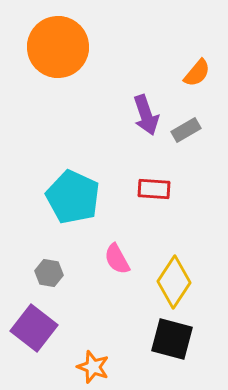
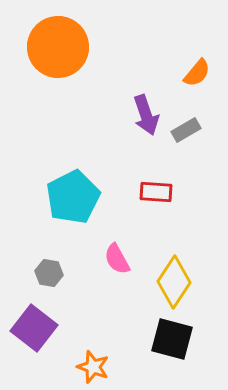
red rectangle: moved 2 px right, 3 px down
cyan pentagon: rotated 20 degrees clockwise
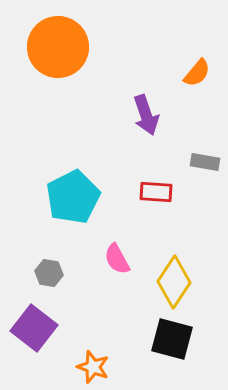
gray rectangle: moved 19 px right, 32 px down; rotated 40 degrees clockwise
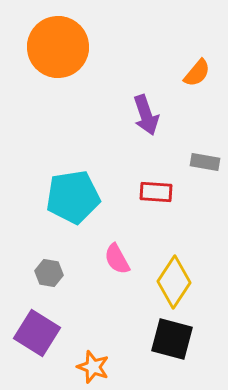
cyan pentagon: rotated 18 degrees clockwise
purple square: moved 3 px right, 5 px down; rotated 6 degrees counterclockwise
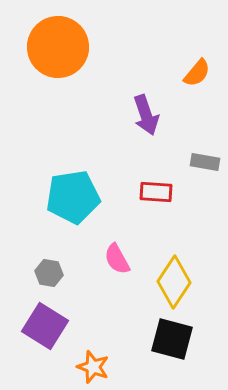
purple square: moved 8 px right, 7 px up
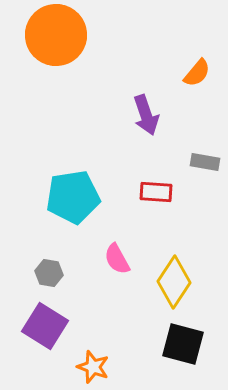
orange circle: moved 2 px left, 12 px up
black square: moved 11 px right, 5 px down
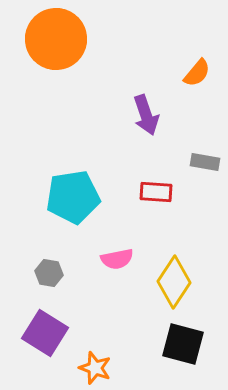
orange circle: moved 4 px down
pink semicircle: rotated 72 degrees counterclockwise
purple square: moved 7 px down
orange star: moved 2 px right, 1 px down
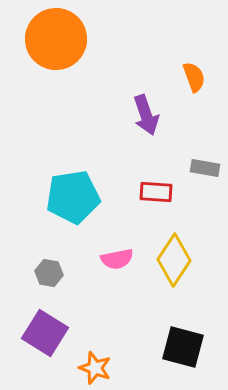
orange semicircle: moved 3 px left, 4 px down; rotated 60 degrees counterclockwise
gray rectangle: moved 6 px down
yellow diamond: moved 22 px up
black square: moved 3 px down
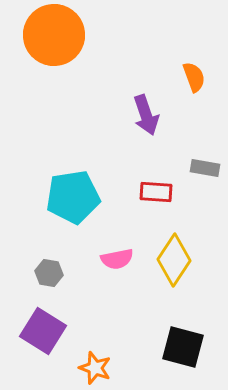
orange circle: moved 2 px left, 4 px up
purple square: moved 2 px left, 2 px up
